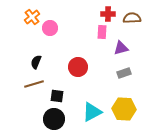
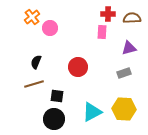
purple triangle: moved 8 px right
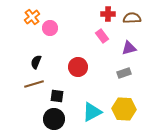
pink rectangle: moved 4 px down; rotated 40 degrees counterclockwise
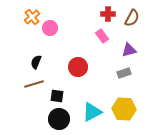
brown semicircle: rotated 120 degrees clockwise
purple triangle: moved 2 px down
black circle: moved 5 px right
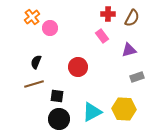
gray rectangle: moved 13 px right, 4 px down
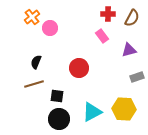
red circle: moved 1 px right, 1 px down
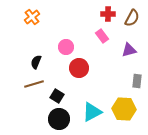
pink circle: moved 16 px right, 19 px down
gray rectangle: moved 4 px down; rotated 64 degrees counterclockwise
black square: rotated 24 degrees clockwise
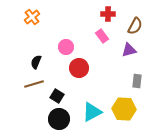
brown semicircle: moved 3 px right, 8 px down
